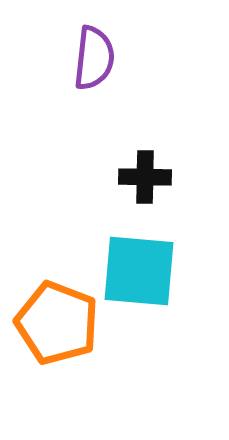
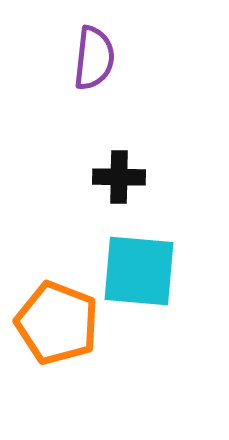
black cross: moved 26 px left
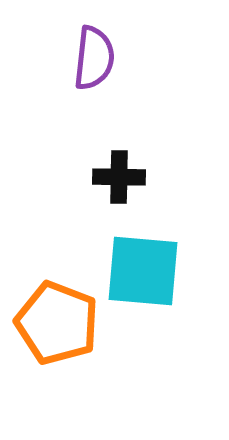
cyan square: moved 4 px right
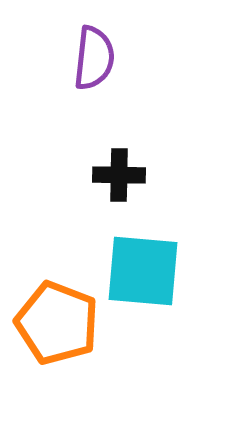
black cross: moved 2 px up
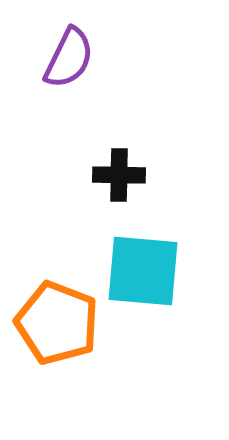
purple semicircle: moved 25 px left; rotated 20 degrees clockwise
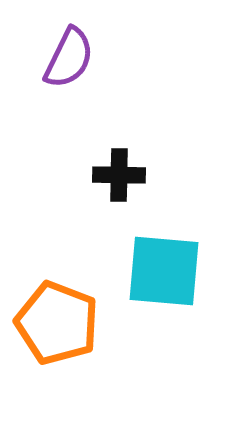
cyan square: moved 21 px right
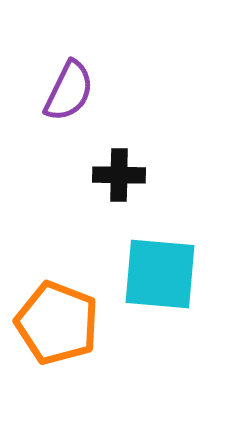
purple semicircle: moved 33 px down
cyan square: moved 4 px left, 3 px down
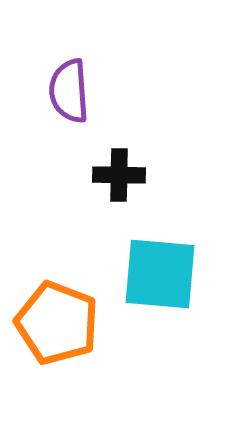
purple semicircle: rotated 150 degrees clockwise
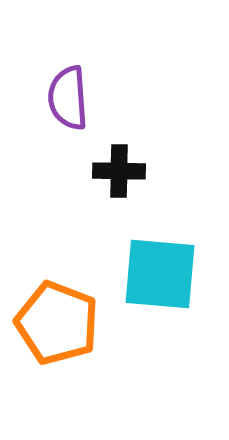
purple semicircle: moved 1 px left, 7 px down
black cross: moved 4 px up
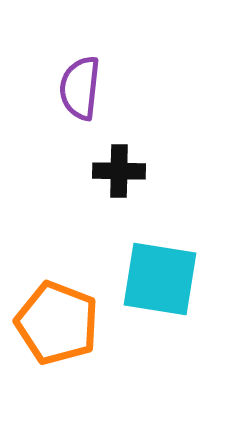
purple semicircle: moved 12 px right, 10 px up; rotated 10 degrees clockwise
cyan square: moved 5 px down; rotated 4 degrees clockwise
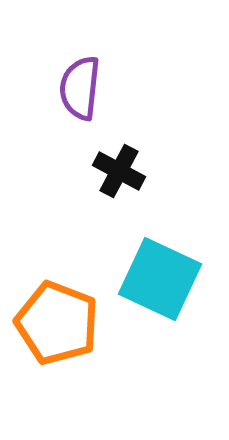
black cross: rotated 27 degrees clockwise
cyan square: rotated 16 degrees clockwise
